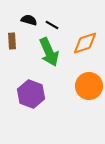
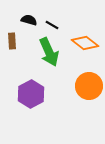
orange diamond: rotated 56 degrees clockwise
purple hexagon: rotated 12 degrees clockwise
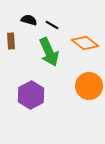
brown rectangle: moved 1 px left
purple hexagon: moved 1 px down
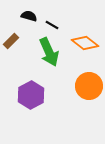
black semicircle: moved 4 px up
brown rectangle: rotated 49 degrees clockwise
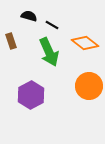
brown rectangle: rotated 63 degrees counterclockwise
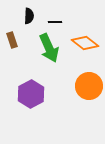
black semicircle: rotated 77 degrees clockwise
black line: moved 3 px right, 3 px up; rotated 32 degrees counterclockwise
brown rectangle: moved 1 px right, 1 px up
green arrow: moved 4 px up
purple hexagon: moved 1 px up
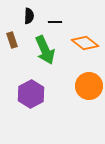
green arrow: moved 4 px left, 2 px down
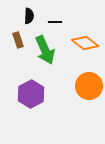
brown rectangle: moved 6 px right
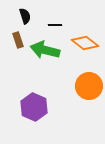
black semicircle: moved 4 px left; rotated 21 degrees counterclockwise
black line: moved 3 px down
green arrow: rotated 128 degrees clockwise
purple hexagon: moved 3 px right, 13 px down; rotated 8 degrees counterclockwise
